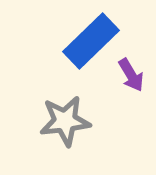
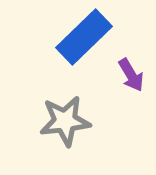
blue rectangle: moved 7 px left, 4 px up
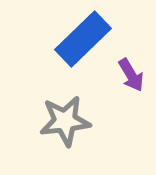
blue rectangle: moved 1 px left, 2 px down
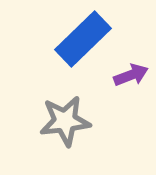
purple arrow: rotated 80 degrees counterclockwise
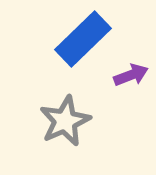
gray star: rotated 18 degrees counterclockwise
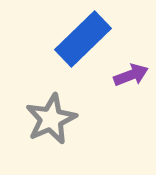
gray star: moved 14 px left, 2 px up
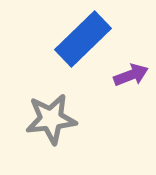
gray star: rotated 18 degrees clockwise
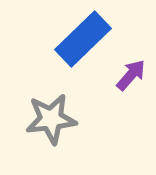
purple arrow: rotated 28 degrees counterclockwise
